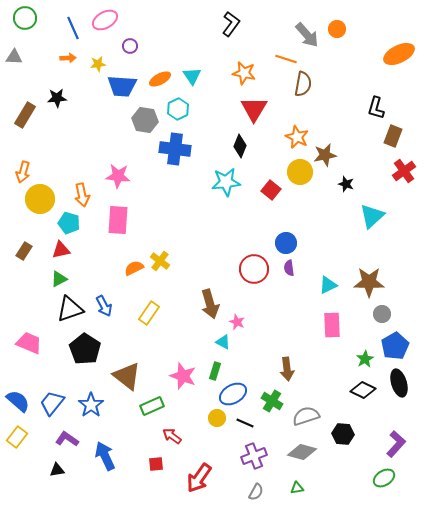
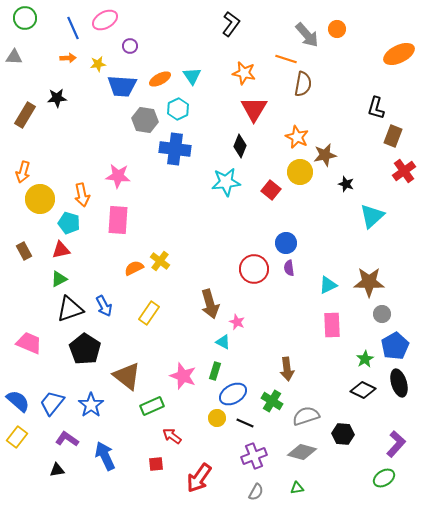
brown rectangle at (24, 251): rotated 60 degrees counterclockwise
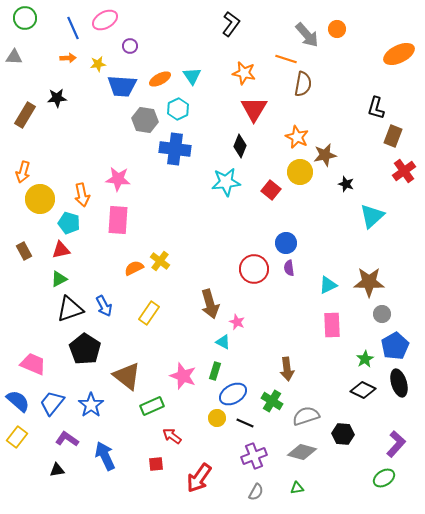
pink star at (118, 176): moved 3 px down
pink trapezoid at (29, 343): moved 4 px right, 21 px down
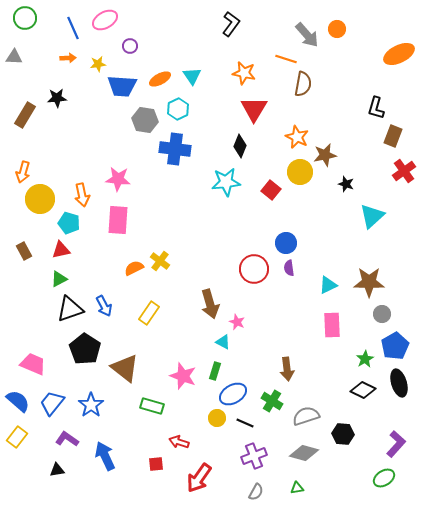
brown triangle at (127, 376): moved 2 px left, 8 px up
green rectangle at (152, 406): rotated 40 degrees clockwise
red arrow at (172, 436): moved 7 px right, 6 px down; rotated 18 degrees counterclockwise
gray diamond at (302, 452): moved 2 px right, 1 px down
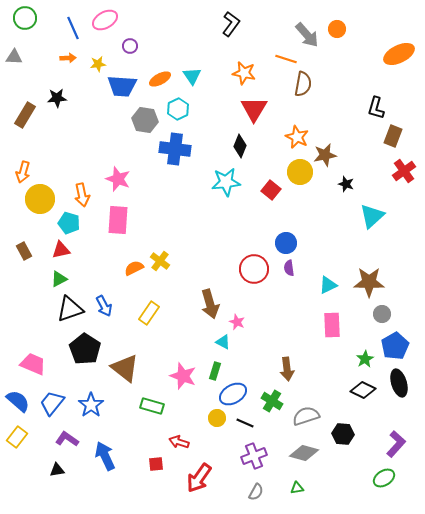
pink star at (118, 179): rotated 15 degrees clockwise
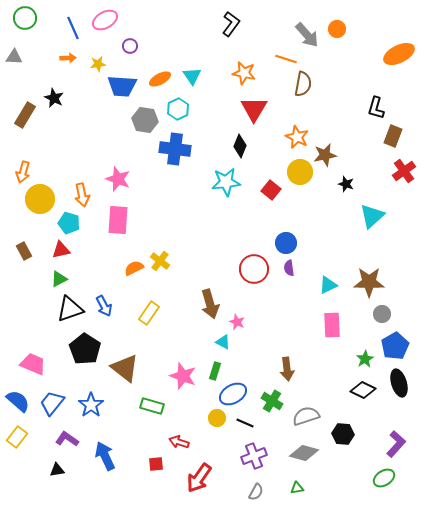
black star at (57, 98): moved 3 px left; rotated 30 degrees clockwise
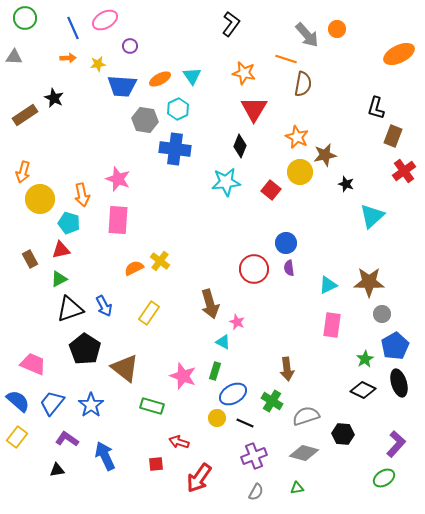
brown rectangle at (25, 115): rotated 25 degrees clockwise
brown rectangle at (24, 251): moved 6 px right, 8 px down
pink rectangle at (332, 325): rotated 10 degrees clockwise
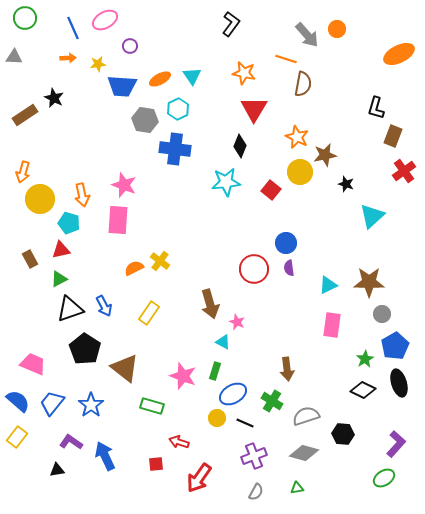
pink star at (118, 179): moved 6 px right, 6 px down
purple L-shape at (67, 439): moved 4 px right, 3 px down
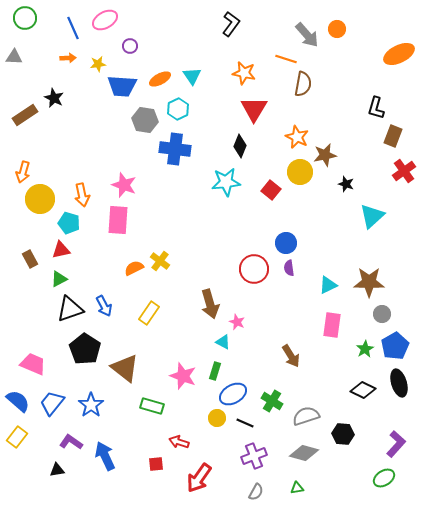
green star at (365, 359): moved 10 px up
brown arrow at (287, 369): moved 4 px right, 13 px up; rotated 25 degrees counterclockwise
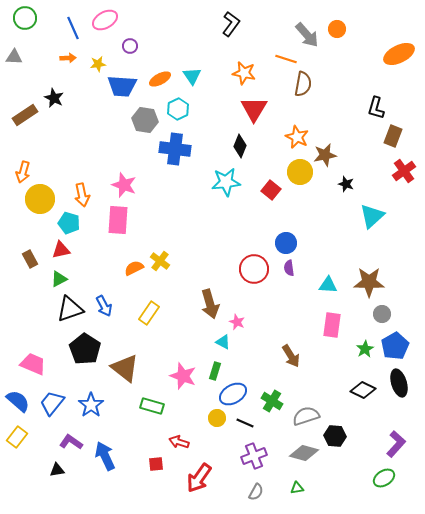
cyan triangle at (328, 285): rotated 30 degrees clockwise
black hexagon at (343, 434): moved 8 px left, 2 px down
